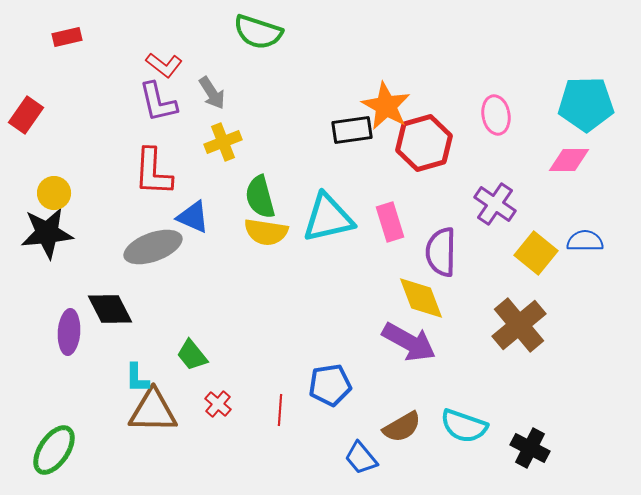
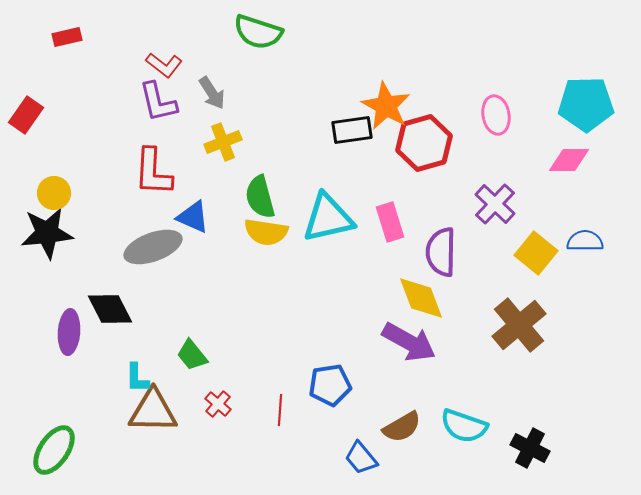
purple cross at (495, 204): rotated 9 degrees clockwise
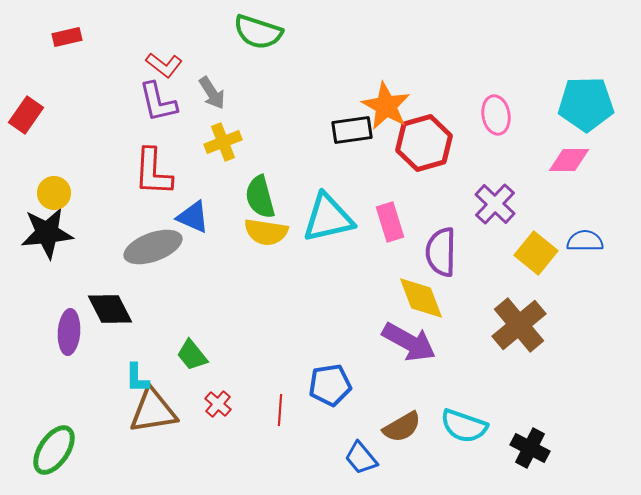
brown triangle at (153, 411): rotated 10 degrees counterclockwise
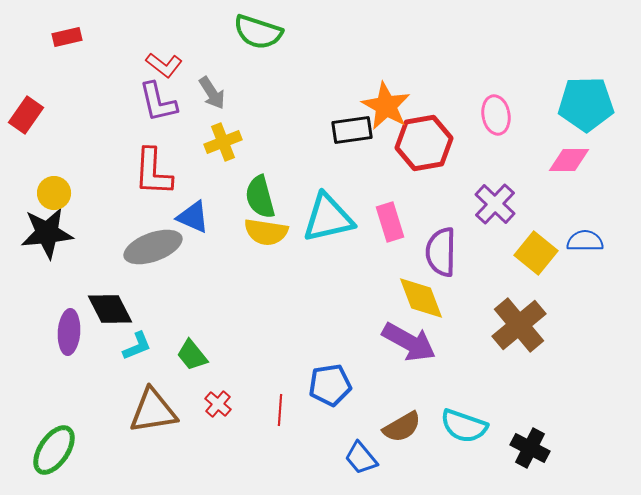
red hexagon at (424, 143): rotated 6 degrees clockwise
cyan L-shape at (137, 378): moved 32 px up; rotated 112 degrees counterclockwise
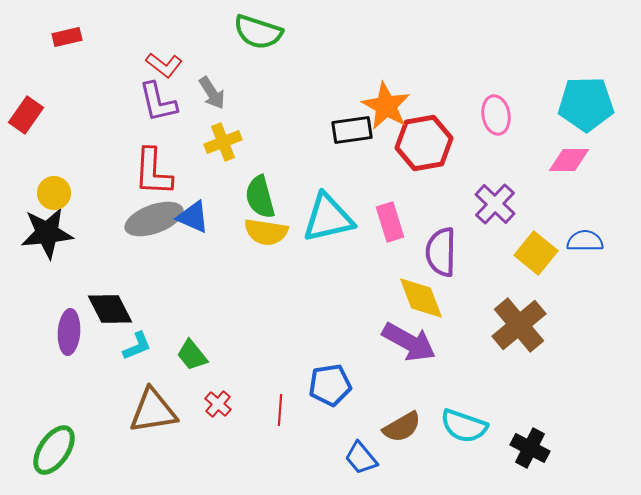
gray ellipse at (153, 247): moved 1 px right, 28 px up
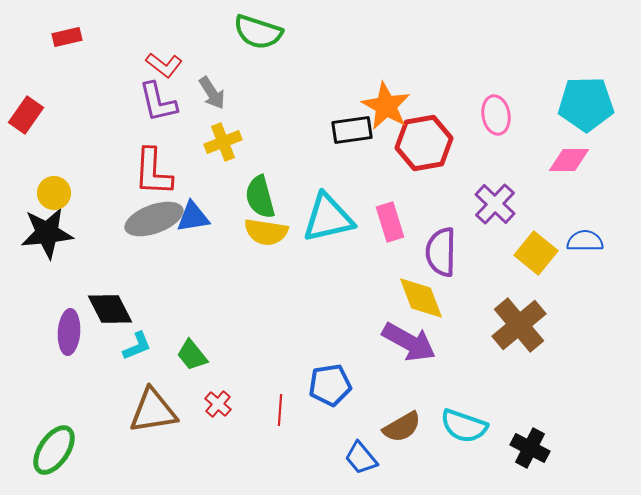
blue triangle at (193, 217): rotated 33 degrees counterclockwise
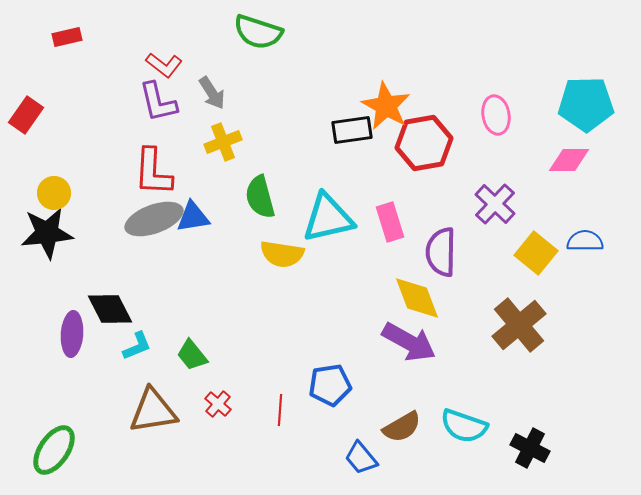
yellow semicircle at (266, 232): moved 16 px right, 22 px down
yellow diamond at (421, 298): moved 4 px left
purple ellipse at (69, 332): moved 3 px right, 2 px down
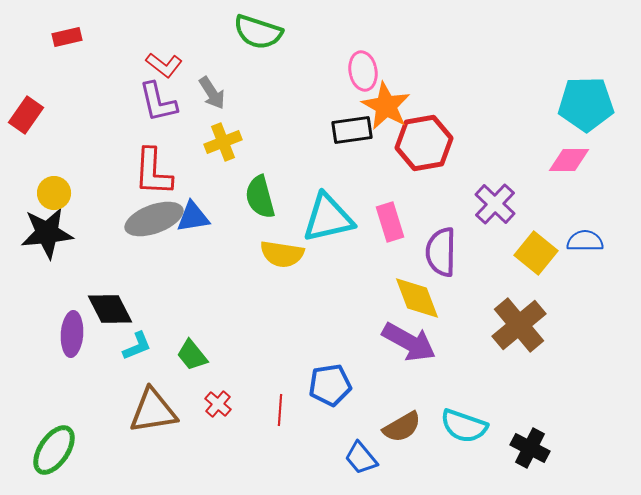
pink ellipse at (496, 115): moved 133 px left, 44 px up
